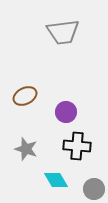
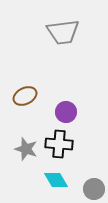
black cross: moved 18 px left, 2 px up
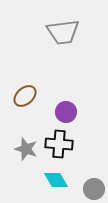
brown ellipse: rotated 15 degrees counterclockwise
